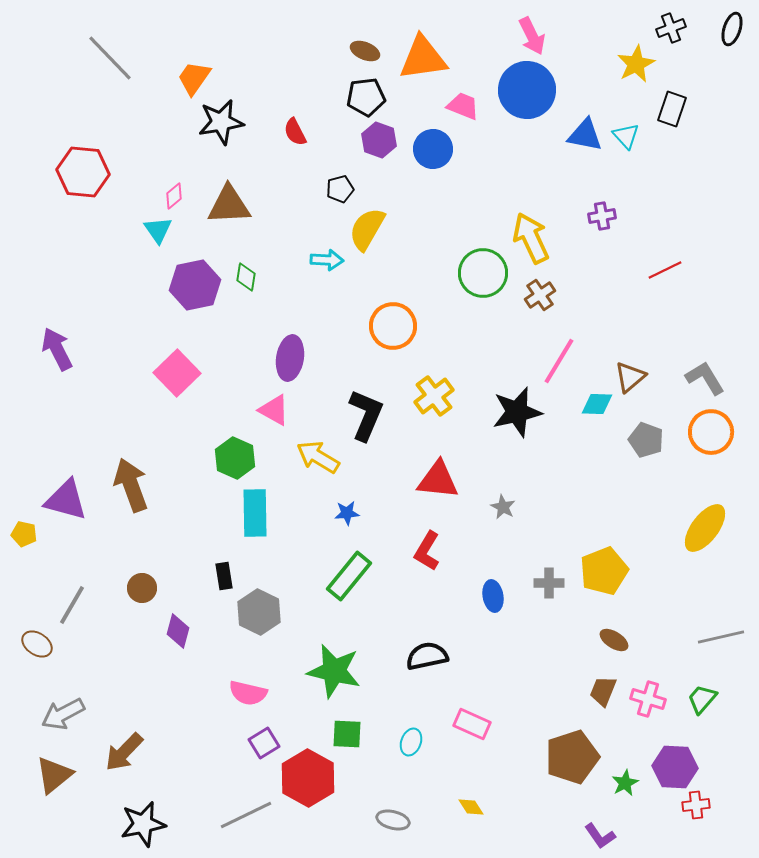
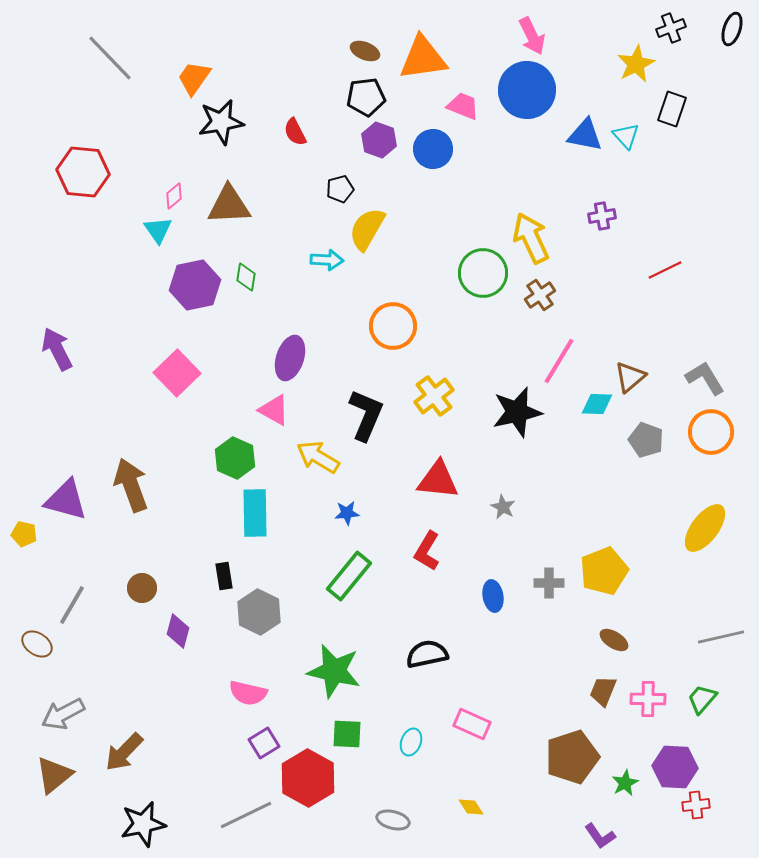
purple ellipse at (290, 358): rotated 9 degrees clockwise
black semicircle at (427, 656): moved 2 px up
pink cross at (648, 699): rotated 16 degrees counterclockwise
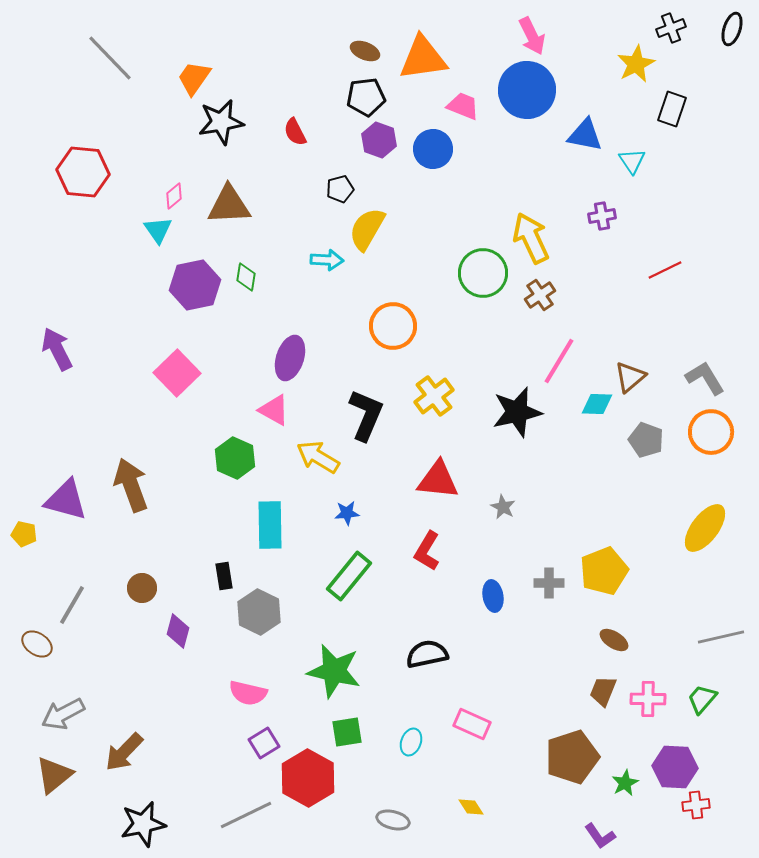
cyan triangle at (626, 136): moved 6 px right, 25 px down; rotated 8 degrees clockwise
cyan rectangle at (255, 513): moved 15 px right, 12 px down
green square at (347, 734): moved 2 px up; rotated 12 degrees counterclockwise
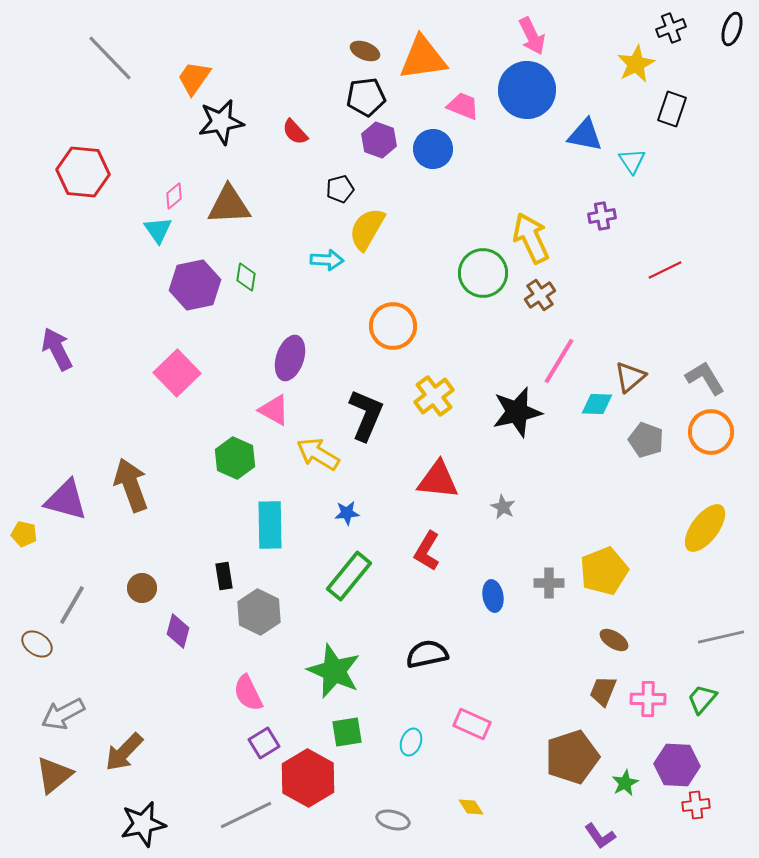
red semicircle at (295, 132): rotated 16 degrees counterclockwise
yellow arrow at (318, 457): moved 3 px up
green star at (334, 671): rotated 10 degrees clockwise
pink semicircle at (248, 693): rotated 51 degrees clockwise
purple hexagon at (675, 767): moved 2 px right, 2 px up
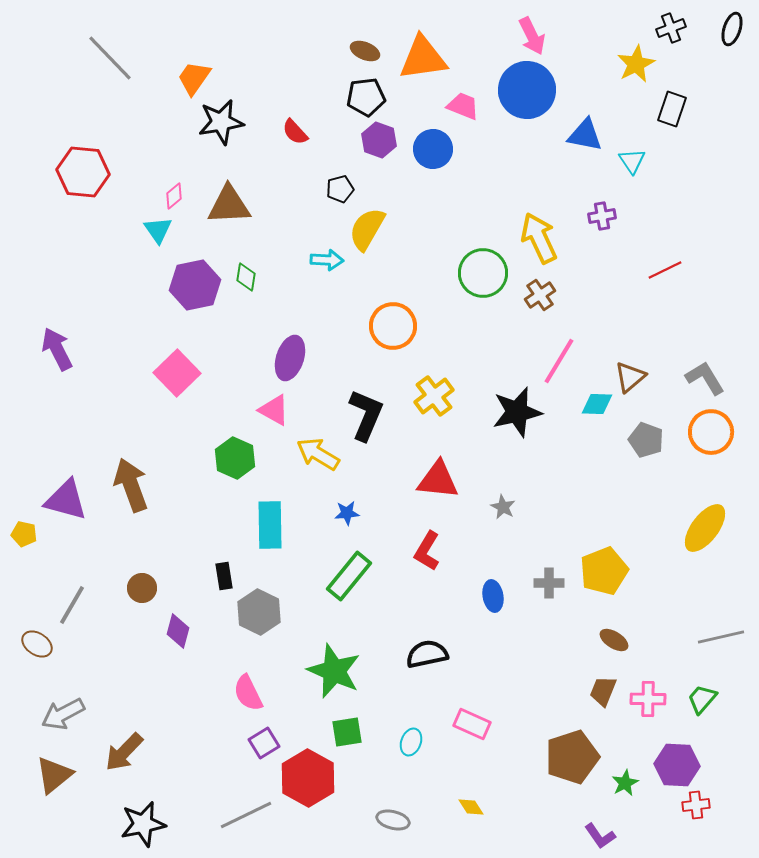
yellow arrow at (531, 238): moved 8 px right
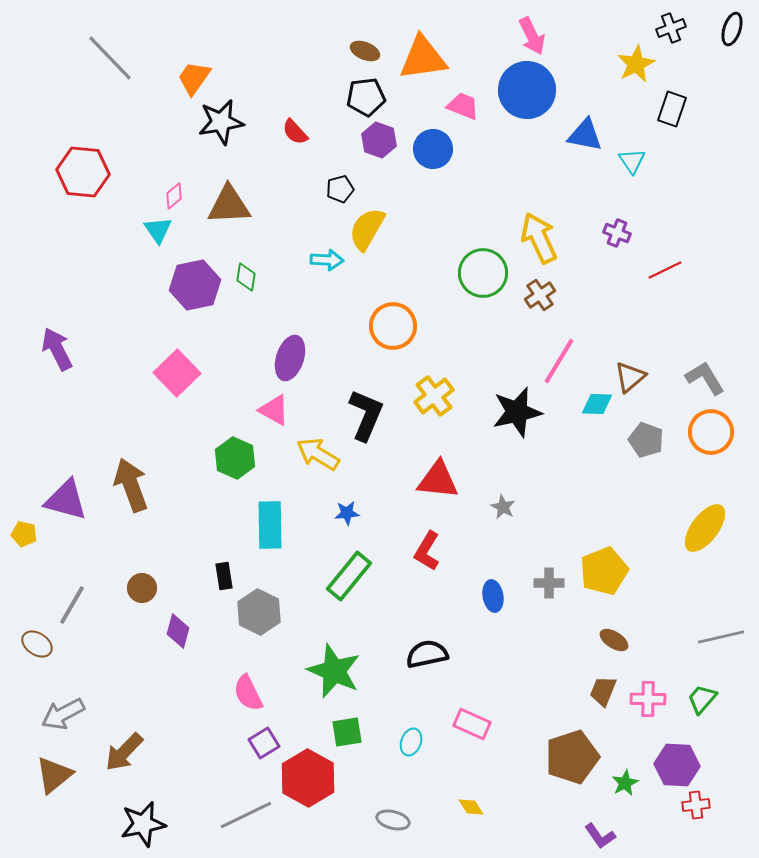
purple cross at (602, 216): moved 15 px right, 17 px down; rotated 32 degrees clockwise
